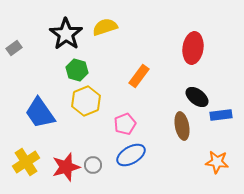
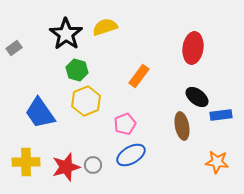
yellow cross: rotated 32 degrees clockwise
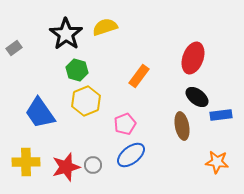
red ellipse: moved 10 px down; rotated 12 degrees clockwise
blue ellipse: rotated 8 degrees counterclockwise
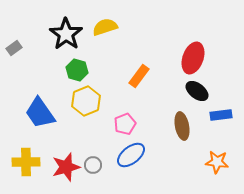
black ellipse: moved 6 px up
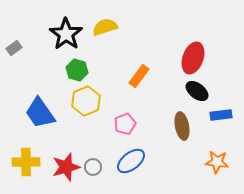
blue ellipse: moved 6 px down
gray circle: moved 2 px down
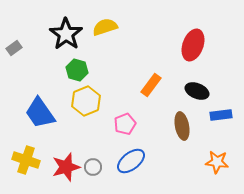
red ellipse: moved 13 px up
orange rectangle: moved 12 px right, 9 px down
black ellipse: rotated 15 degrees counterclockwise
yellow cross: moved 2 px up; rotated 20 degrees clockwise
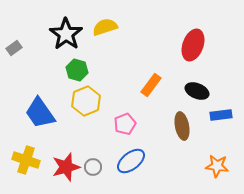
orange star: moved 4 px down
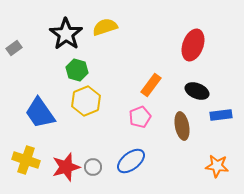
pink pentagon: moved 15 px right, 7 px up
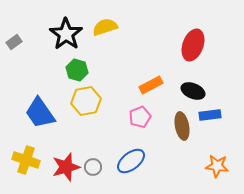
gray rectangle: moved 6 px up
orange rectangle: rotated 25 degrees clockwise
black ellipse: moved 4 px left
yellow hexagon: rotated 12 degrees clockwise
blue rectangle: moved 11 px left
